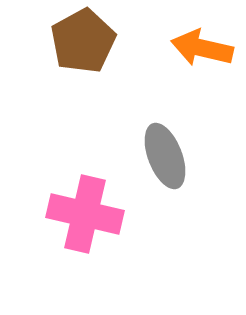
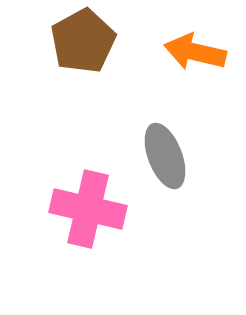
orange arrow: moved 7 px left, 4 px down
pink cross: moved 3 px right, 5 px up
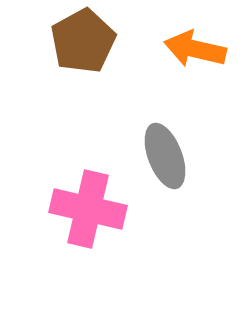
orange arrow: moved 3 px up
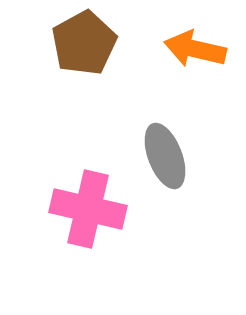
brown pentagon: moved 1 px right, 2 px down
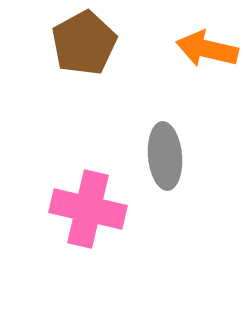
orange arrow: moved 12 px right
gray ellipse: rotated 16 degrees clockwise
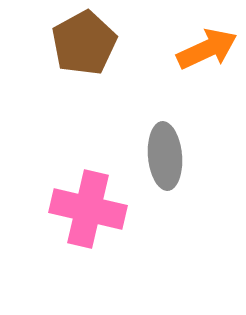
orange arrow: rotated 142 degrees clockwise
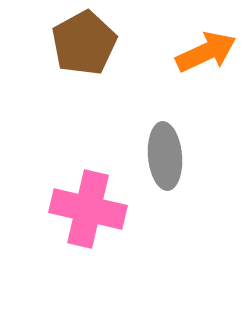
orange arrow: moved 1 px left, 3 px down
